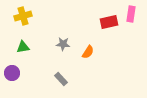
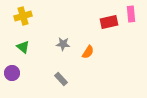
pink rectangle: rotated 14 degrees counterclockwise
green triangle: rotated 48 degrees clockwise
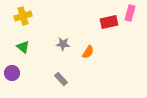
pink rectangle: moved 1 px left, 1 px up; rotated 21 degrees clockwise
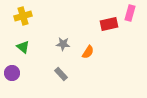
red rectangle: moved 2 px down
gray rectangle: moved 5 px up
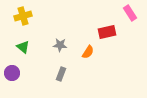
pink rectangle: rotated 49 degrees counterclockwise
red rectangle: moved 2 px left, 8 px down
gray star: moved 3 px left, 1 px down
gray rectangle: rotated 64 degrees clockwise
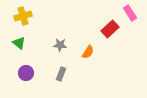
red rectangle: moved 3 px right, 3 px up; rotated 30 degrees counterclockwise
green triangle: moved 4 px left, 4 px up
purple circle: moved 14 px right
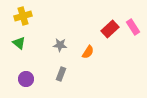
pink rectangle: moved 3 px right, 14 px down
purple circle: moved 6 px down
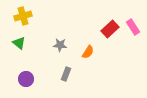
gray rectangle: moved 5 px right
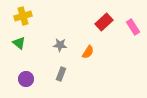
red rectangle: moved 6 px left, 7 px up
gray rectangle: moved 5 px left
